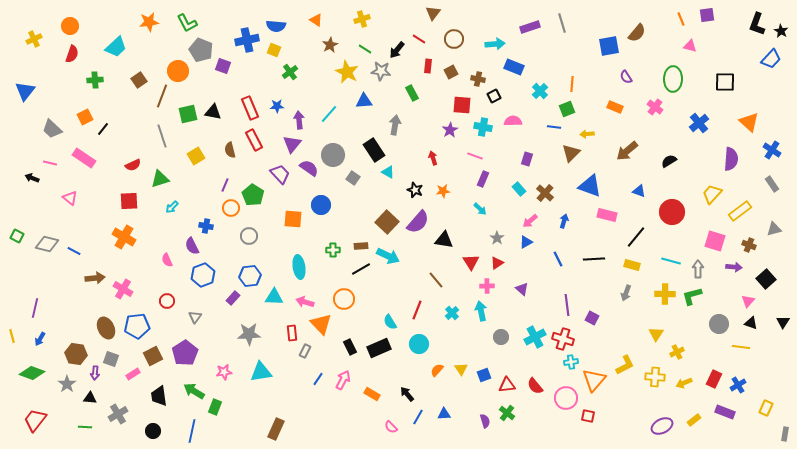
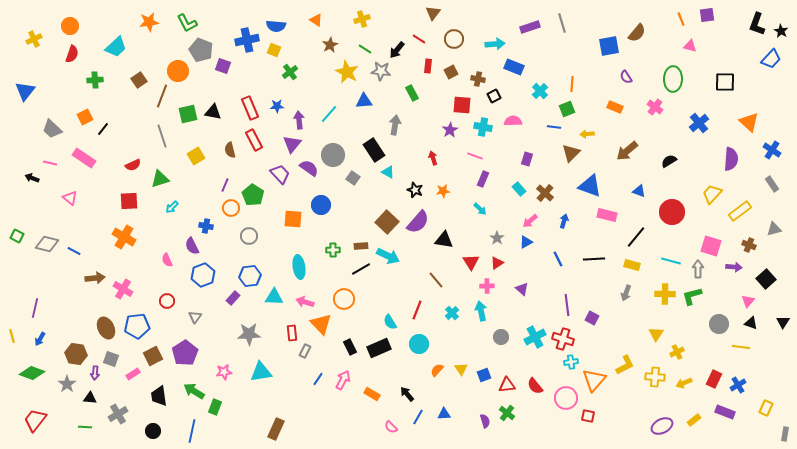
pink square at (715, 241): moved 4 px left, 5 px down
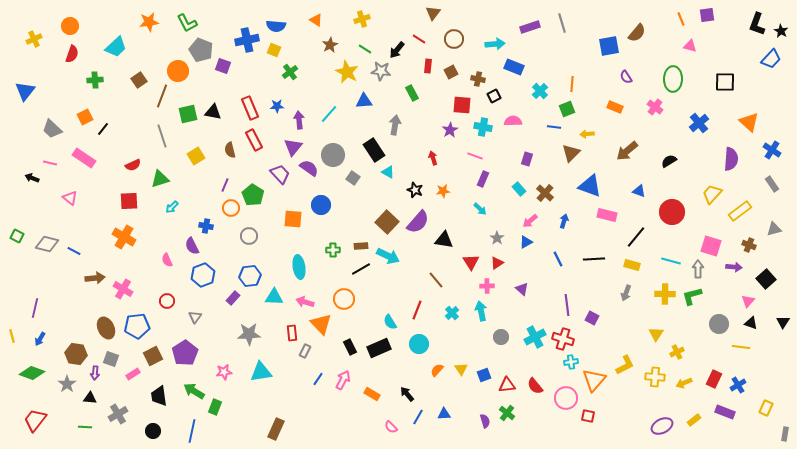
purple triangle at (292, 144): moved 1 px right, 3 px down
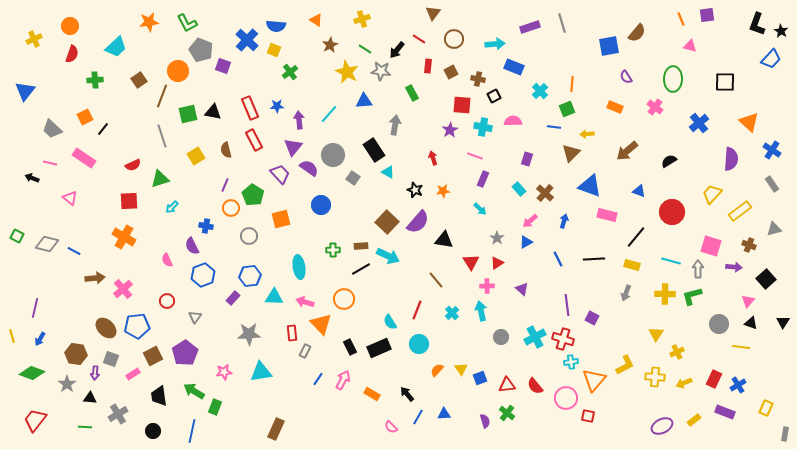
blue cross at (247, 40): rotated 35 degrees counterclockwise
brown semicircle at (230, 150): moved 4 px left
orange square at (293, 219): moved 12 px left; rotated 18 degrees counterclockwise
pink cross at (123, 289): rotated 18 degrees clockwise
brown ellipse at (106, 328): rotated 20 degrees counterclockwise
blue square at (484, 375): moved 4 px left, 3 px down
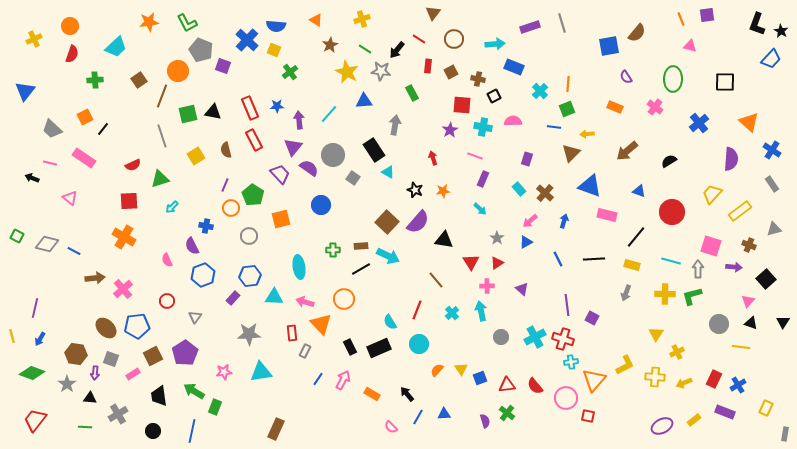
orange line at (572, 84): moved 4 px left
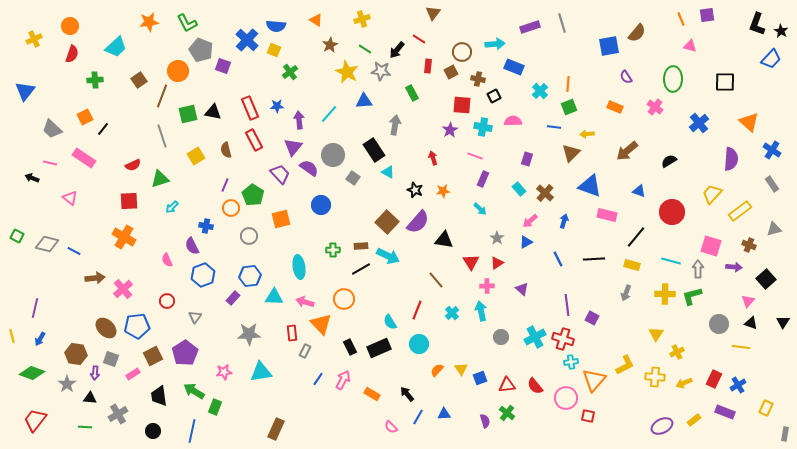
brown circle at (454, 39): moved 8 px right, 13 px down
green square at (567, 109): moved 2 px right, 2 px up
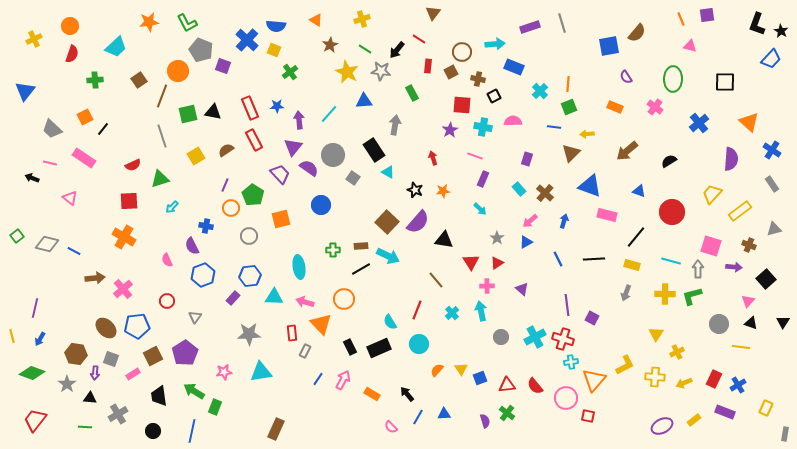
brown semicircle at (226, 150): rotated 70 degrees clockwise
green square at (17, 236): rotated 24 degrees clockwise
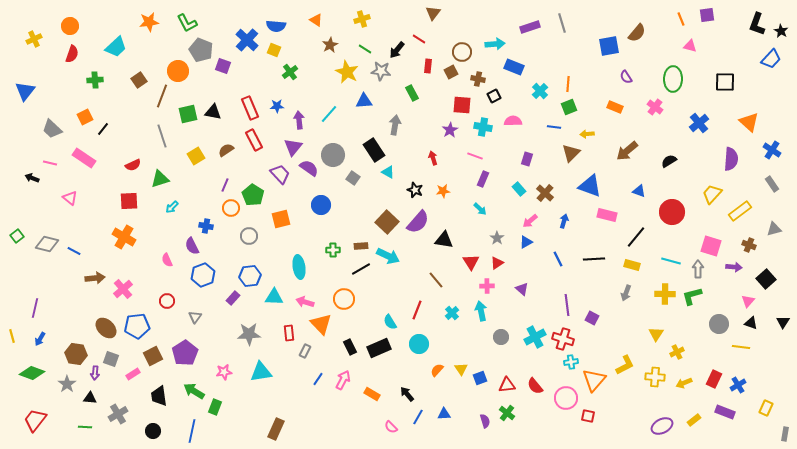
red rectangle at (292, 333): moved 3 px left
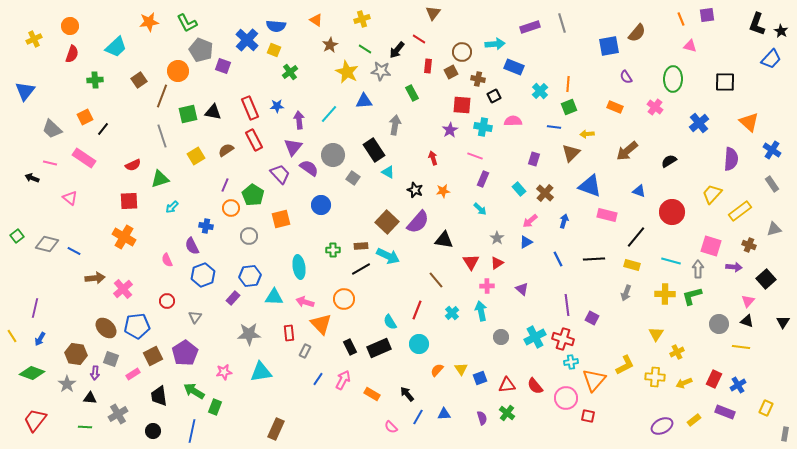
purple rectangle at (527, 159): moved 7 px right
black triangle at (751, 323): moved 4 px left, 2 px up
yellow line at (12, 336): rotated 16 degrees counterclockwise
purple semicircle at (485, 421): moved 3 px left, 3 px up
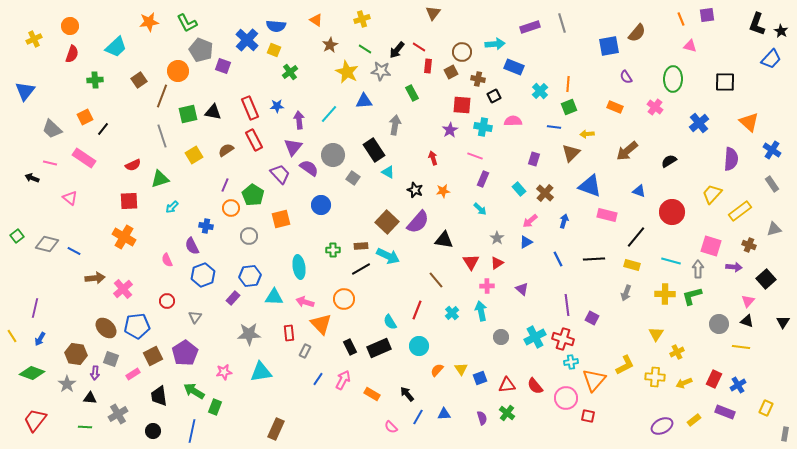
red line at (419, 39): moved 8 px down
yellow square at (196, 156): moved 2 px left, 1 px up
cyan circle at (419, 344): moved 2 px down
